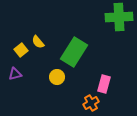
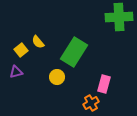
purple triangle: moved 1 px right, 2 px up
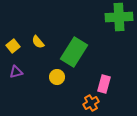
yellow square: moved 8 px left, 4 px up
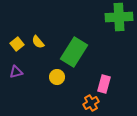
yellow square: moved 4 px right, 2 px up
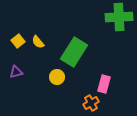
yellow square: moved 1 px right, 3 px up
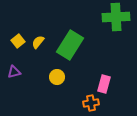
green cross: moved 3 px left
yellow semicircle: rotated 80 degrees clockwise
green rectangle: moved 4 px left, 7 px up
purple triangle: moved 2 px left
orange cross: rotated 21 degrees clockwise
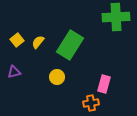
yellow square: moved 1 px left, 1 px up
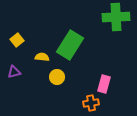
yellow semicircle: moved 4 px right, 15 px down; rotated 56 degrees clockwise
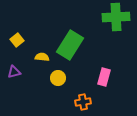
yellow circle: moved 1 px right, 1 px down
pink rectangle: moved 7 px up
orange cross: moved 8 px left, 1 px up
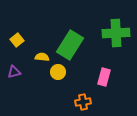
green cross: moved 16 px down
yellow circle: moved 6 px up
